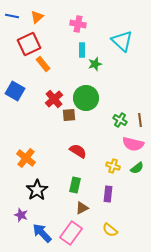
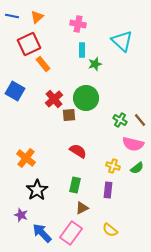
brown line: rotated 32 degrees counterclockwise
purple rectangle: moved 4 px up
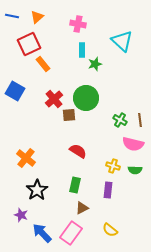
brown line: rotated 32 degrees clockwise
green semicircle: moved 2 px left, 2 px down; rotated 40 degrees clockwise
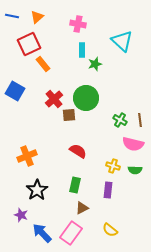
orange cross: moved 1 px right, 2 px up; rotated 30 degrees clockwise
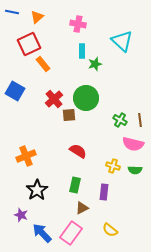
blue line: moved 4 px up
cyan rectangle: moved 1 px down
orange cross: moved 1 px left
purple rectangle: moved 4 px left, 2 px down
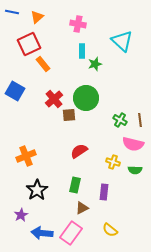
red semicircle: moved 1 px right; rotated 66 degrees counterclockwise
yellow cross: moved 4 px up
purple star: rotated 24 degrees clockwise
blue arrow: rotated 40 degrees counterclockwise
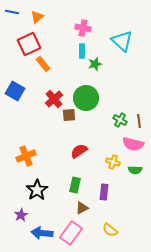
pink cross: moved 5 px right, 4 px down
brown line: moved 1 px left, 1 px down
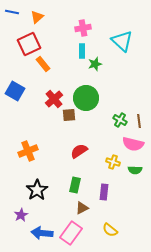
pink cross: rotated 21 degrees counterclockwise
orange cross: moved 2 px right, 5 px up
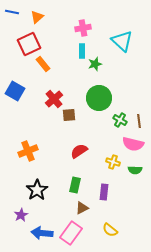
green circle: moved 13 px right
